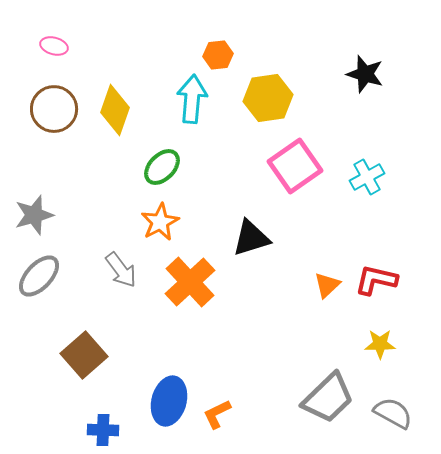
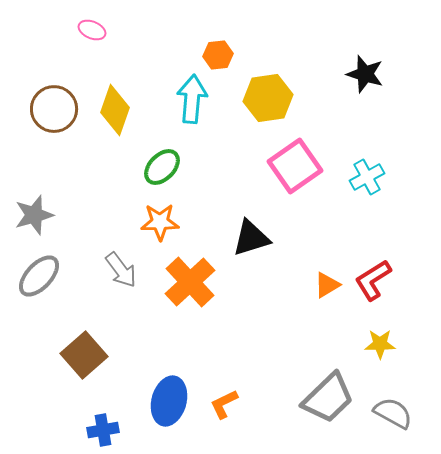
pink ellipse: moved 38 px right, 16 px up; rotated 8 degrees clockwise
orange star: rotated 27 degrees clockwise
red L-shape: moved 3 px left; rotated 45 degrees counterclockwise
orange triangle: rotated 12 degrees clockwise
orange L-shape: moved 7 px right, 10 px up
blue cross: rotated 12 degrees counterclockwise
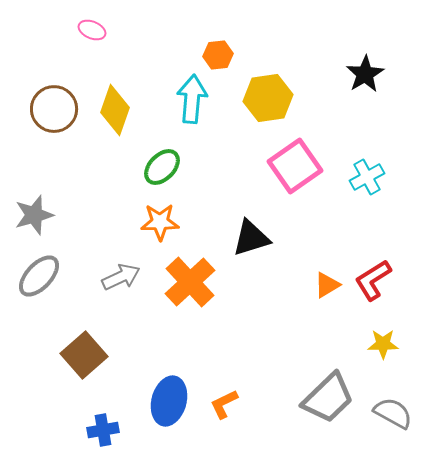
black star: rotated 24 degrees clockwise
gray arrow: moved 7 px down; rotated 78 degrees counterclockwise
yellow star: moved 3 px right
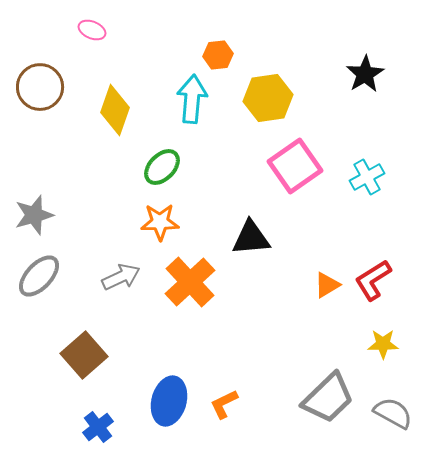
brown circle: moved 14 px left, 22 px up
black triangle: rotated 12 degrees clockwise
blue cross: moved 5 px left, 3 px up; rotated 28 degrees counterclockwise
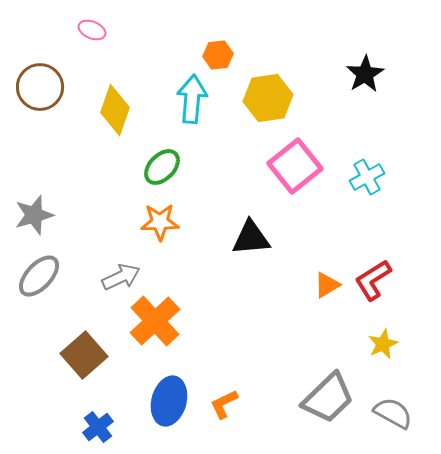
pink square: rotated 4 degrees counterclockwise
orange cross: moved 35 px left, 39 px down
yellow star: rotated 24 degrees counterclockwise
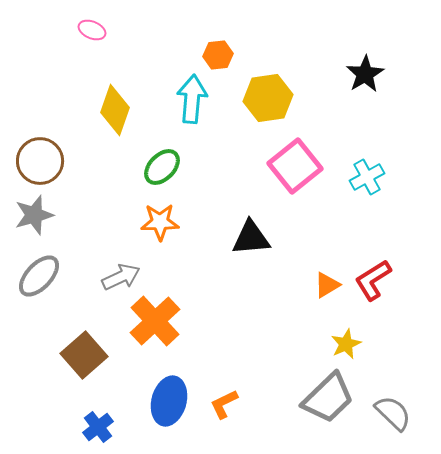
brown circle: moved 74 px down
yellow star: moved 37 px left
gray semicircle: rotated 15 degrees clockwise
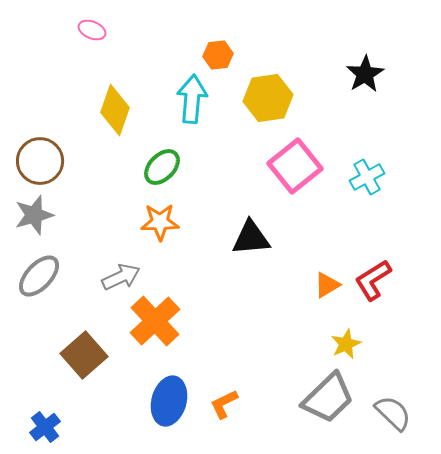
blue cross: moved 53 px left
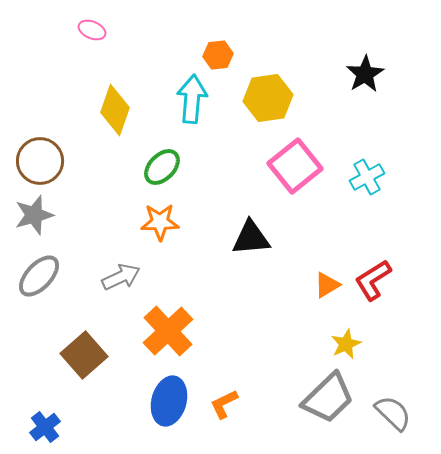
orange cross: moved 13 px right, 10 px down
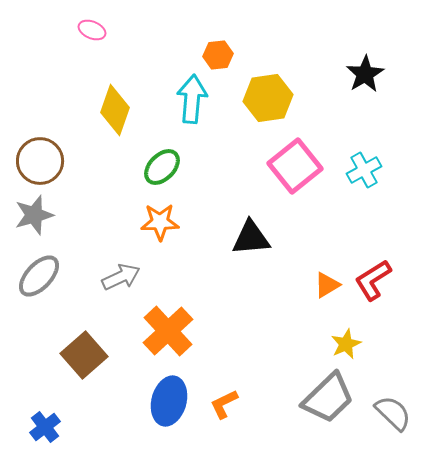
cyan cross: moved 3 px left, 7 px up
